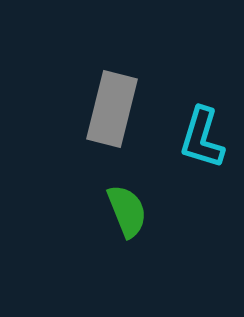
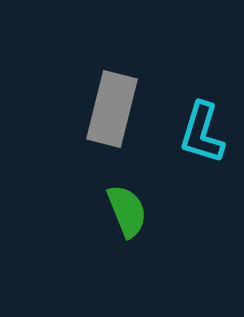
cyan L-shape: moved 5 px up
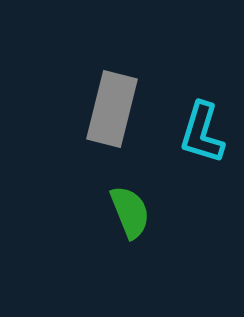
green semicircle: moved 3 px right, 1 px down
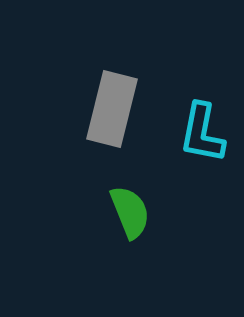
cyan L-shape: rotated 6 degrees counterclockwise
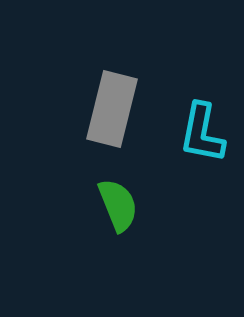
green semicircle: moved 12 px left, 7 px up
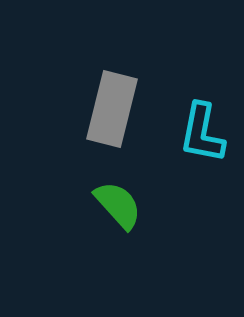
green semicircle: rotated 20 degrees counterclockwise
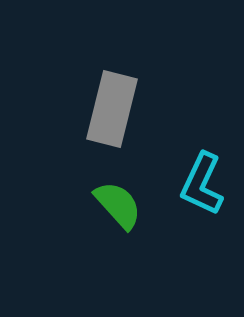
cyan L-shape: moved 51 px down; rotated 14 degrees clockwise
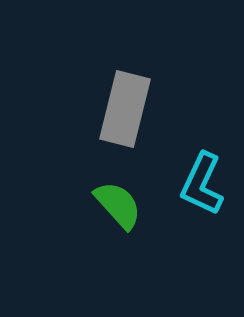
gray rectangle: moved 13 px right
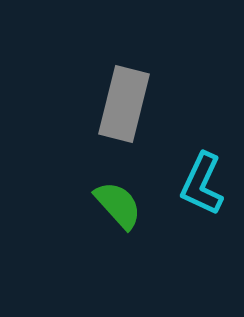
gray rectangle: moved 1 px left, 5 px up
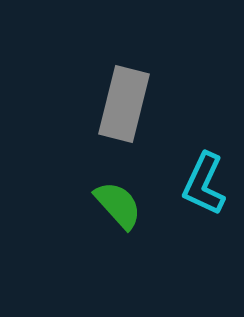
cyan L-shape: moved 2 px right
